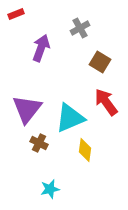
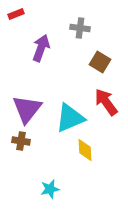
gray cross: rotated 36 degrees clockwise
brown cross: moved 18 px left, 2 px up; rotated 18 degrees counterclockwise
yellow diamond: rotated 10 degrees counterclockwise
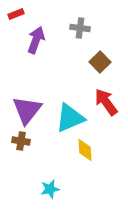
purple arrow: moved 5 px left, 8 px up
brown square: rotated 15 degrees clockwise
purple triangle: moved 1 px down
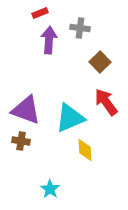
red rectangle: moved 24 px right, 1 px up
purple arrow: moved 13 px right; rotated 16 degrees counterclockwise
purple triangle: moved 1 px left; rotated 48 degrees counterclockwise
cyan star: rotated 24 degrees counterclockwise
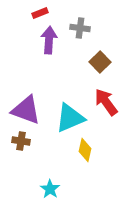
yellow diamond: rotated 15 degrees clockwise
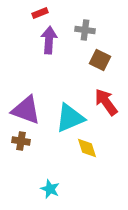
gray cross: moved 5 px right, 2 px down
brown square: moved 2 px up; rotated 20 degrees counterclockwise
yellow diamond: moved 2 px right, 2 px up; rotated 30 degrees counterclockwise
cyan star: rotated 12 degrees counterclockwise
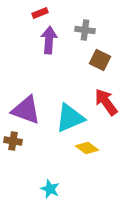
brown cross: moved 8 px left
yellow diamond: rotated 35 degrees counterclockwise
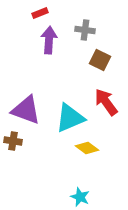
cyan star: moved 30 px right, 8 px down
